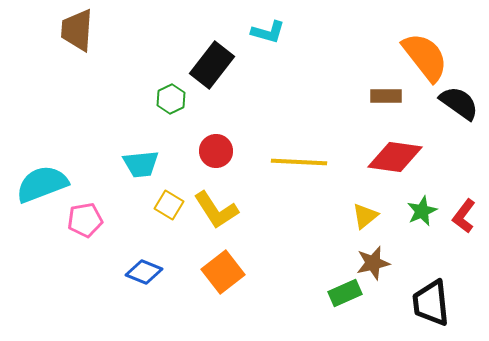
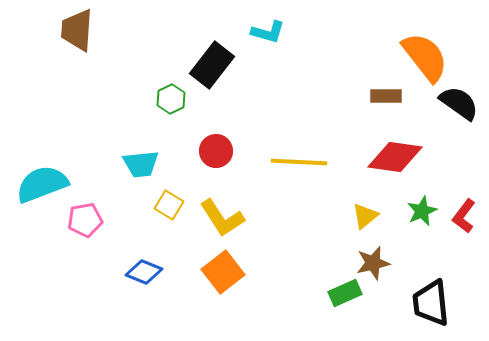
yellow L-shape: moved 6 px right, 8 px down
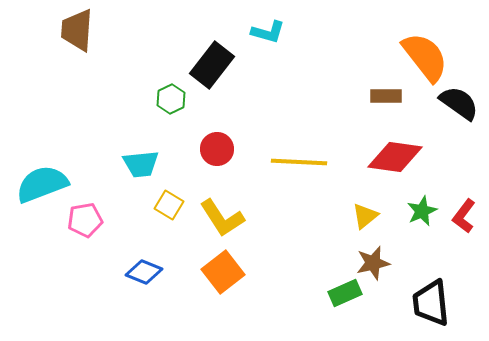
red circle: moved 1 px right, 2 px up
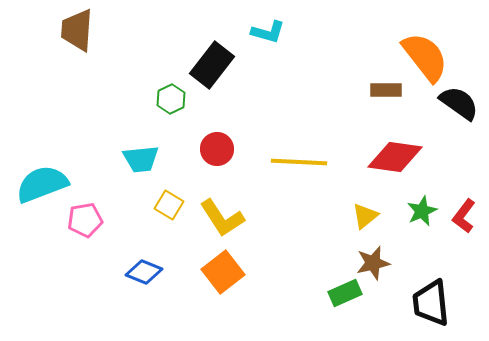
brown rectangle: moved 6 px up
cyan trapezoid: moved 5 px up
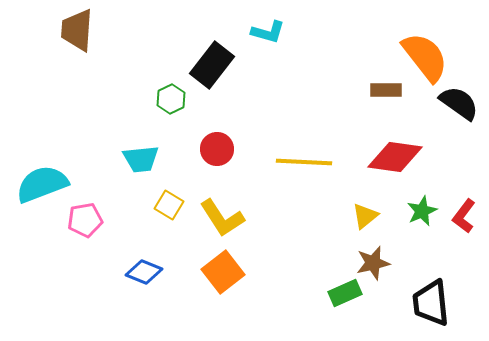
yellow line: moved 5 px right
